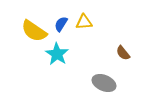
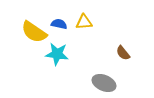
blue semicircle: moved 2 px left; rotated 70 degrees clockwise
yellow semicircle: moved 1 px down
cyan star: rotated 25 degrees counterclockwise
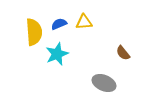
blue semicircle: rotated 35 degrees counterclockwise
yellow semicircle: rotated 128 degrees counterclockwise
cyan star: rotated 30 degrees counterclockwise
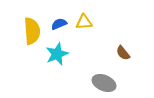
yellow semicircle: moved 2 px left, 1 px up
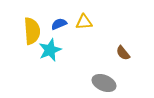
cyan star: moved 7 px left, 4 px up
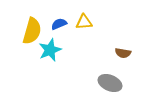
yellow semicircle: rotated 20 degrees clockwise
brown semicircle: rotated 42 degrees counterclockwise
gray ellipse: moved 6 px right
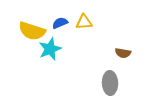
blue semicircle: moved 1 px right, 1 px up
yellow semicircle: rotated 92 degrees clockwise
cyan star: moved 1 px up
gray ellipse: rotated 65 degrees clockwise
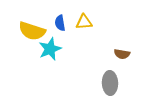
blue semicircle: rotated 77 degrees counterclockwise
brown semicircle: moved 1 px left, 1 px down
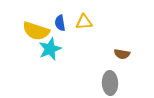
yellow semicircle: moved 4 px right
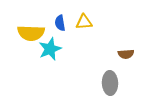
yellow semicircle: moved 5 px left, 2 px down; rotated 16 degrees counterclockwise
brown semicircle: moved 4 px right; rotated 14 degrees counterclockwise
